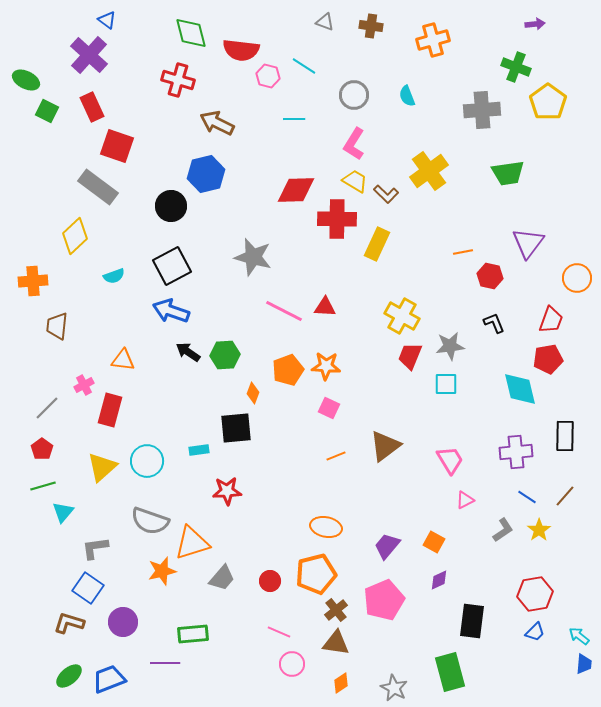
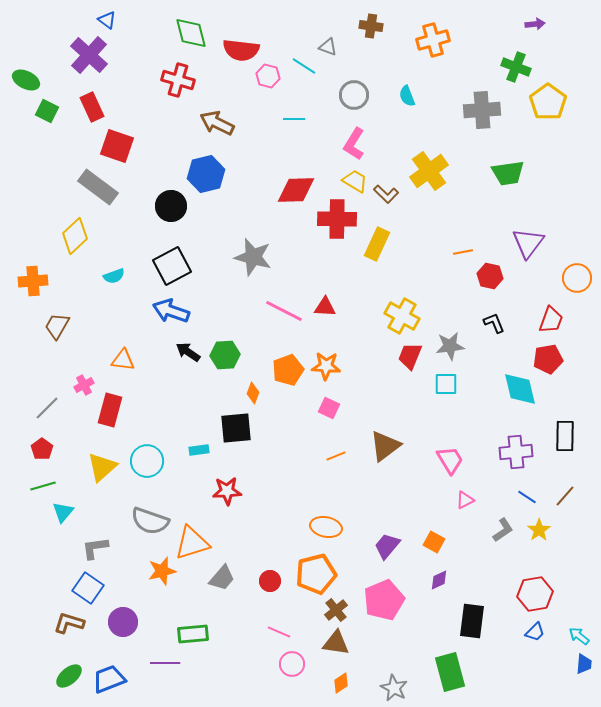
gray triangle at (325, 22): moved 3 px right, 25 px down
brown trapezoid at (57, 326): rotated 24 degrees clockwise
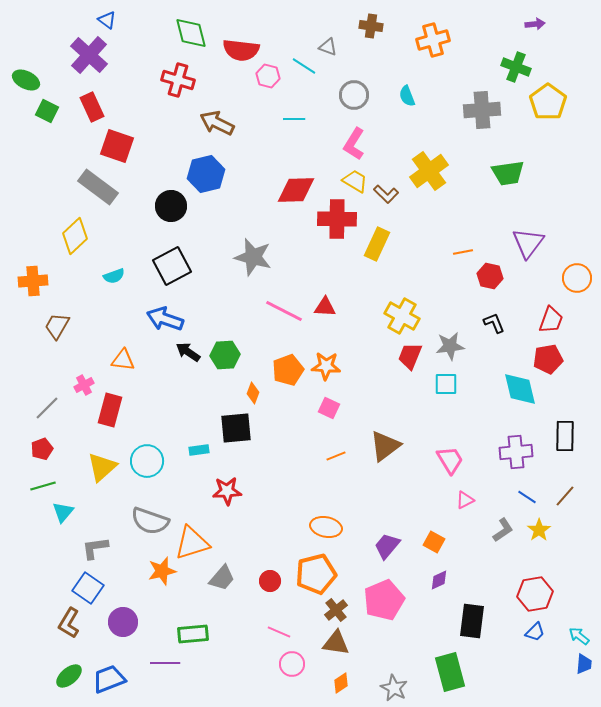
blue arrow at (171, 311): moved 6 px left, 8 px down
red pentagon at (42, 449): rotated 15 degrees clockwise
brown L-shape at (69, 623): rotated 76 degrees counterclockwise
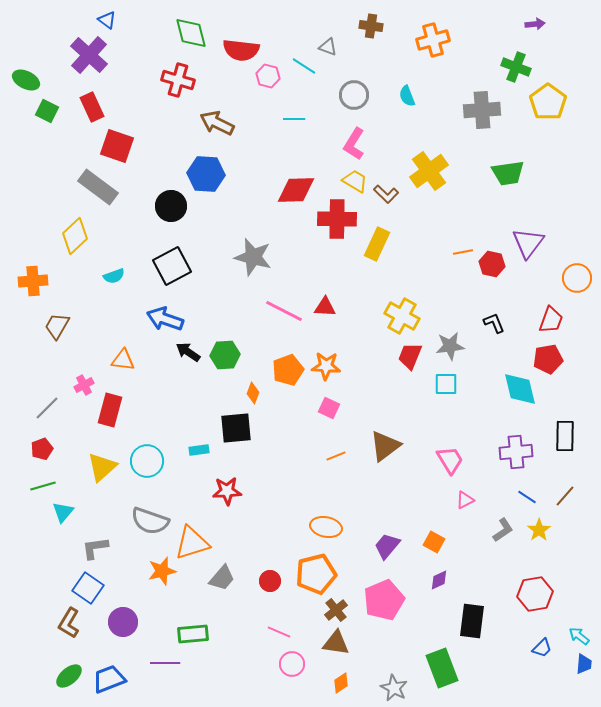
blue hexagon at (206, 174): rotated 18 degrees clockwise
red hexagon at (490, 276): moved 2 px right, 12 px up
blue trapezoid at (535, 632): moved 7 px right, 16 px down
green rectangle at (450, 672): moved 8 px left, 4 px up; rotated 6 degrees counterclockwise
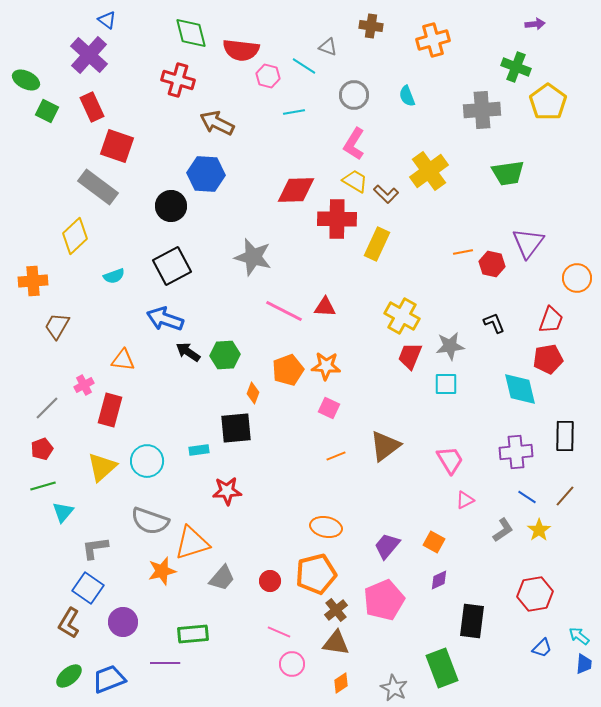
cyan line at (294, 119): moved 7 px up; rotated 10 degrees counterclockwise
